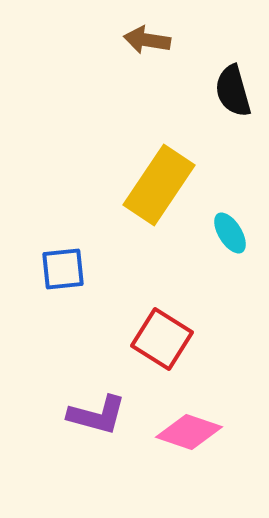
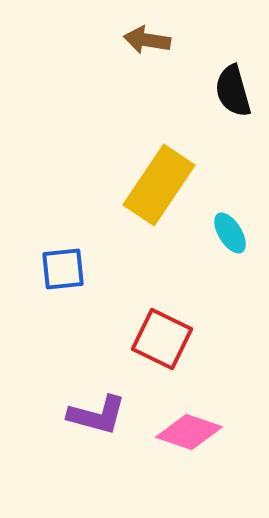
red square: rotated 6 degrees counterclockwise
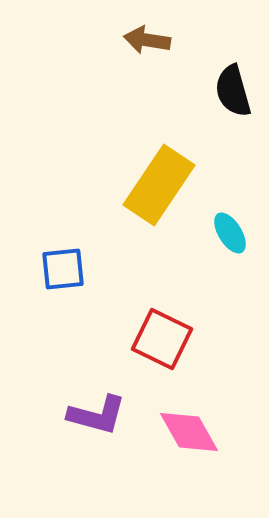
pink diamond: rotated 42 degrees clockwise
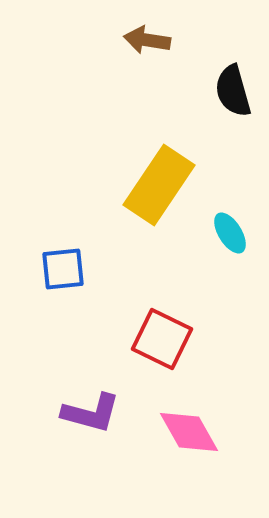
purple L-shape: moved 6 px left, 2 px up
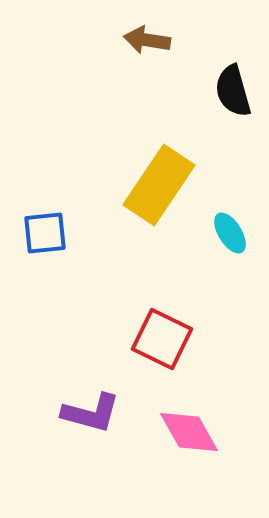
blue square: moved 18 px left, 36 px up
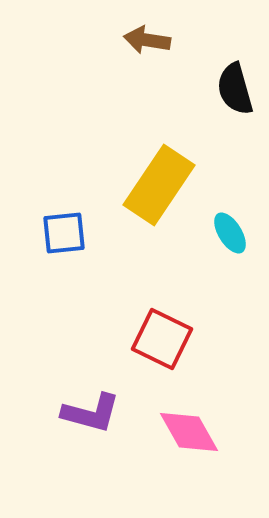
black semicircle: moved 2 px right, 2 px up
blue square: moved 19 px right
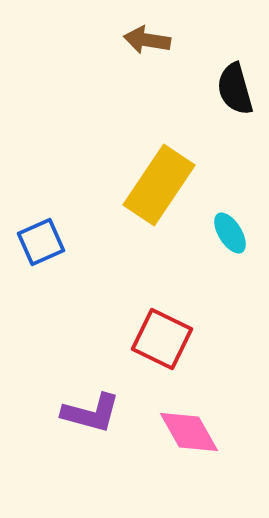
blue square: moved 23 px left, 9 px down; rotated 18 degrees counterclockwise
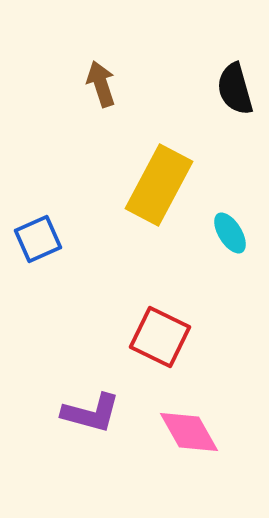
brown arrow: moved 46 px left, 44 px down; rotated 63 degrees clockwise
yellow rectangle: rotated 6 degrees counterclockwise
blue square: moved 3 px left, 3 px up
red square: moved 2 px left, 2 px up
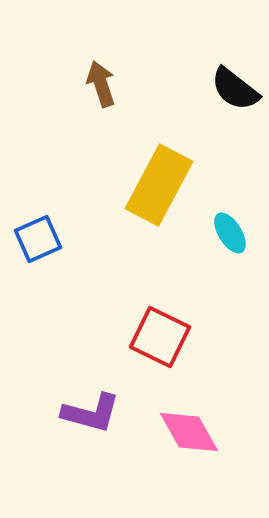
black semicircle: rotated 36 degrees counterclockwise
